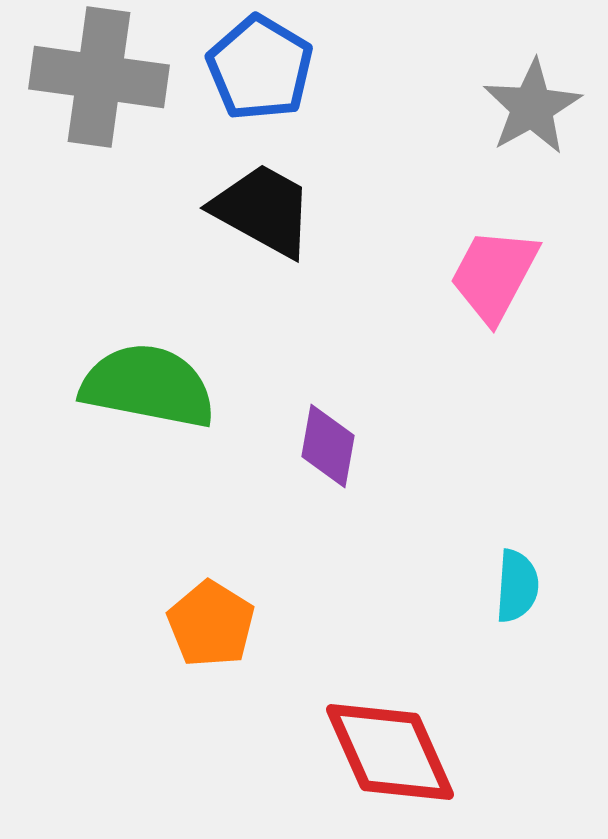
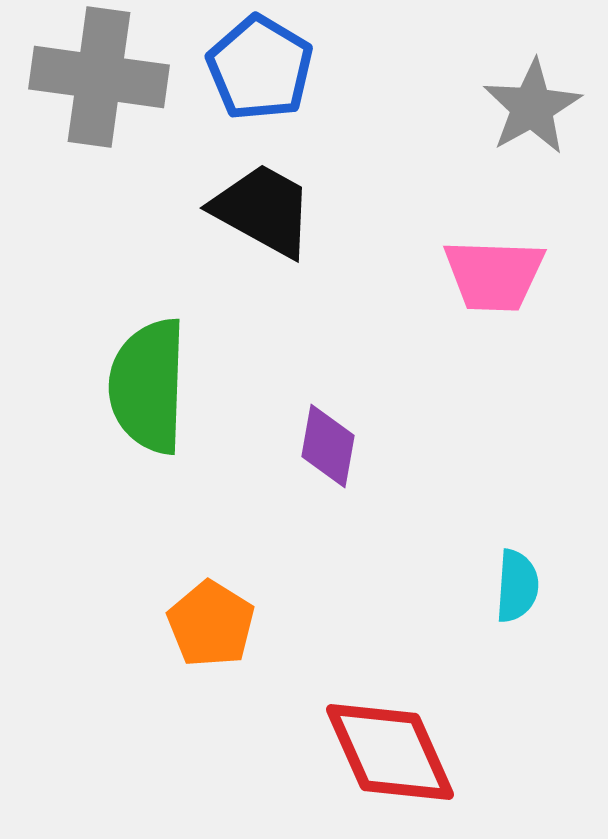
pink trapezoid: rotated 116 degrees counterclockwise
green semicircle: rotated 99 degrees counterclockwise
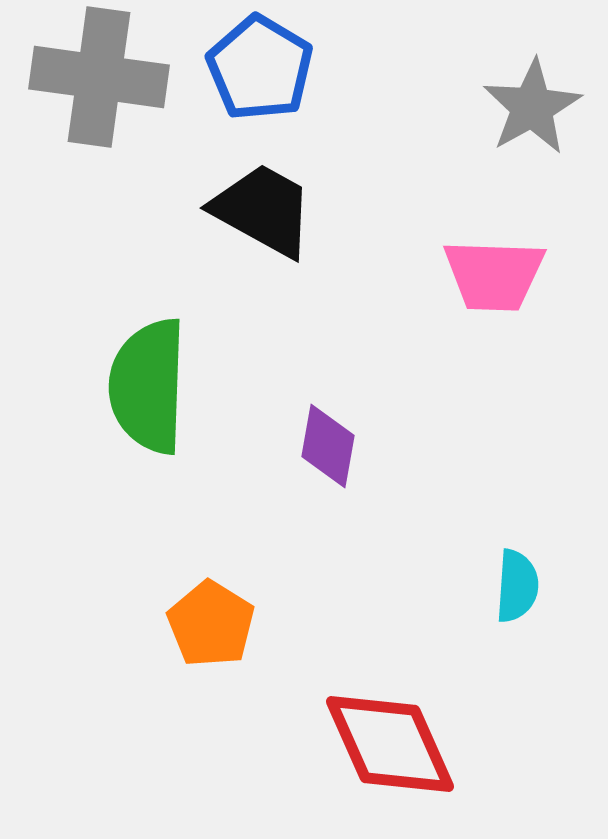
red diamond: moved 8 px up
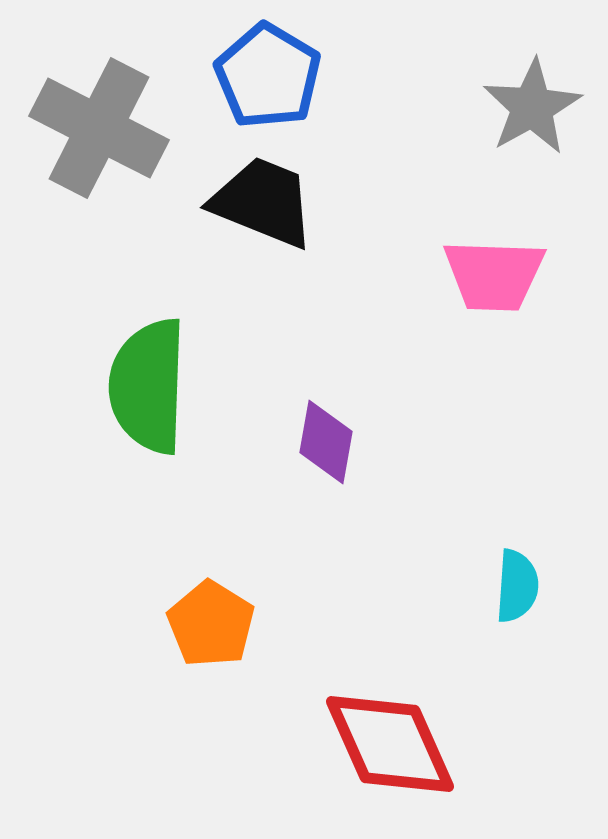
blue pentagon: moved 8 px right, 8 px down
gray cross: moved 51 px down; rotated 19 degrees clockwise
black trapezoid: moved 8 px up; rotated 7 degrees counterclockwise
purple diamond: moved 2 px left, 4 px up
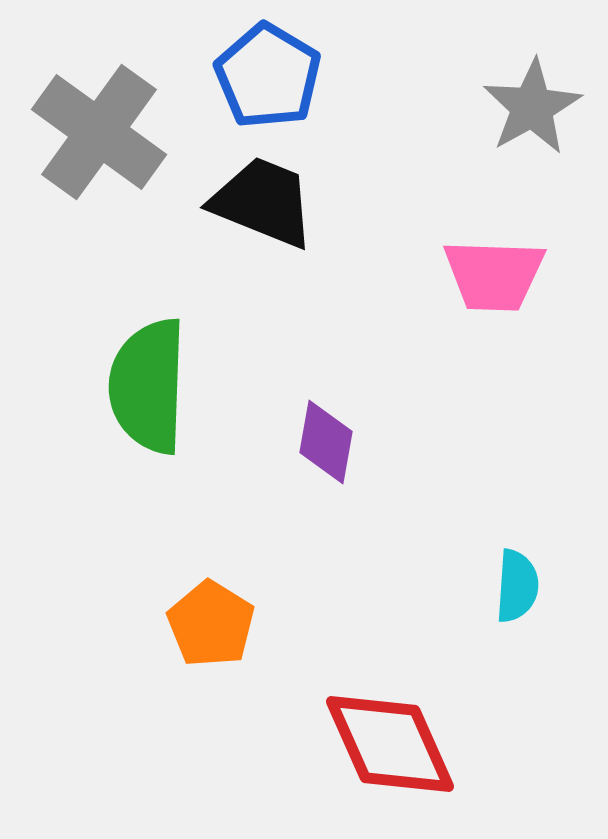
gray cross: moved 4 px down; rotated 9 degrees clockwise
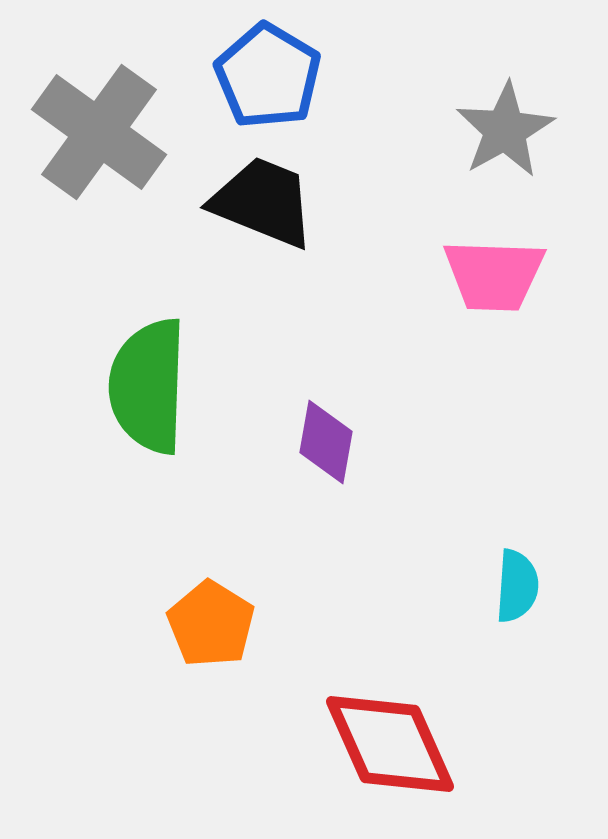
gray star: moved 27 px left, 23 px down
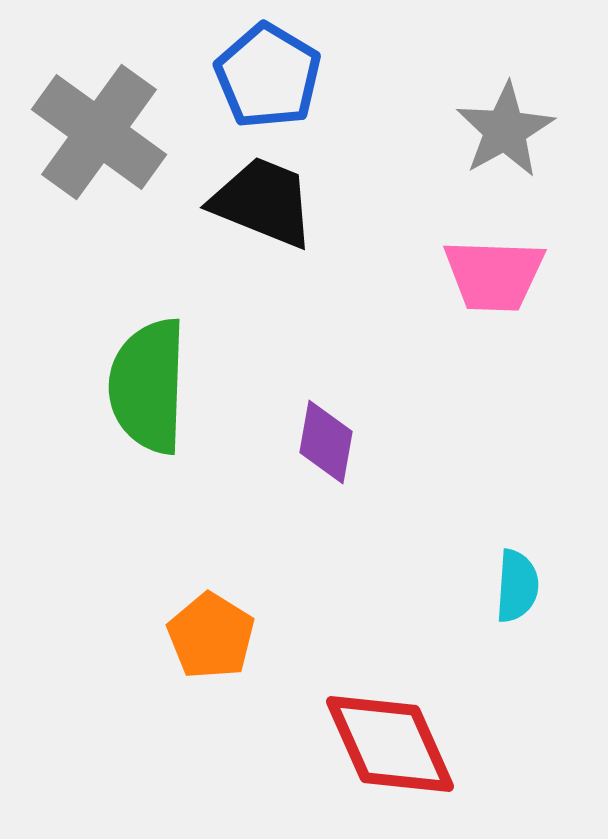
orange pentagon: moved 12 px down
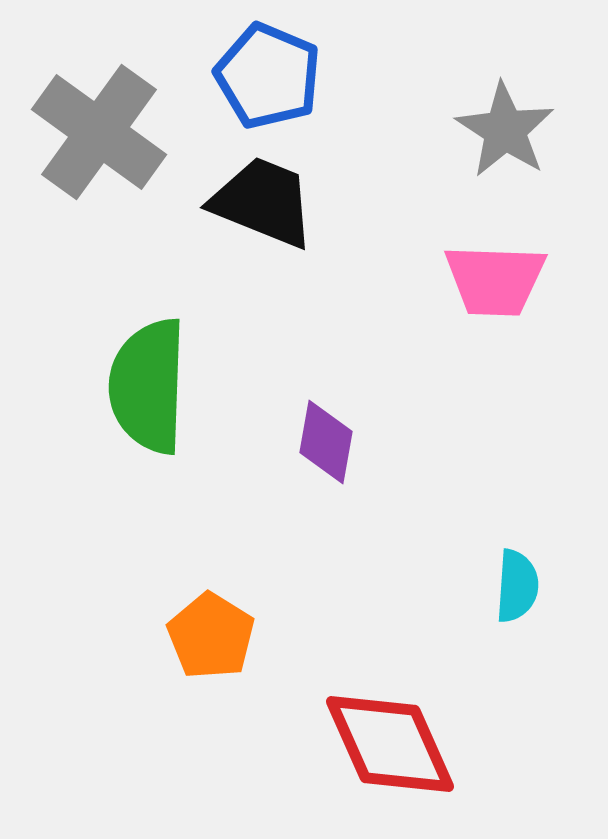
blue pentagon: rotated 8 degrees counterclockwise
gray star: rotated 10 degrees counterclockwise
pink trapezoid: moved 1 px right, 5 px down
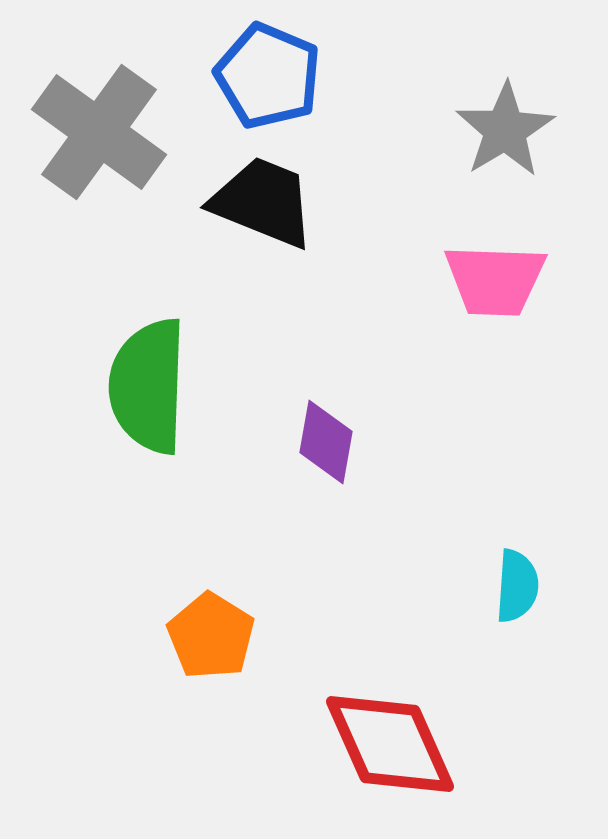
gray star: rotated 8 degrees clockwise
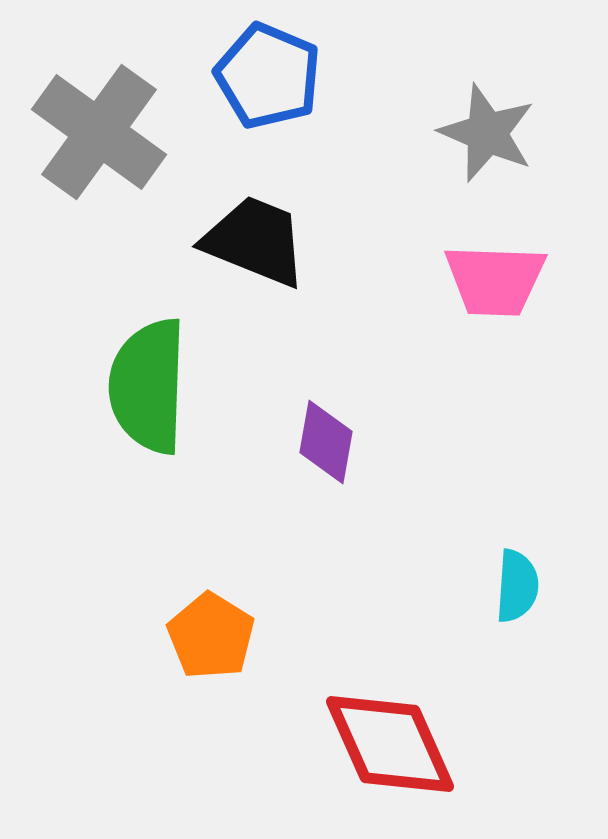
gray star: moved 18 px left, 3 px down; rotated 18 degrees counterclockwise
black trapezoid: moved 8 px left, 39 px down
